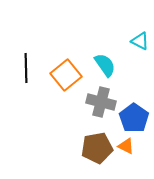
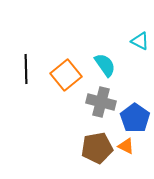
black line: moved 1 px down
blue pentagon: moved 1 px right
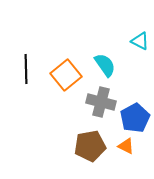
blue pentagon: rotated 8 degrees clockwise
brown pentagon: moved 7 px left, 2 px up
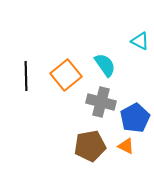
black line: moved 7 px down
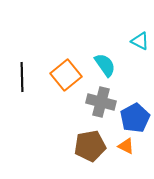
black line: moved 4 px left, 1 px down
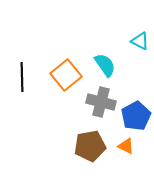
blue pentagon: moved 1 px right, 2 px up
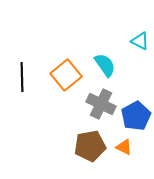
gray cross: moved 2 px down; rotated 12 degrees clockwise
orange triangle: moved 2 px left, 1 px down
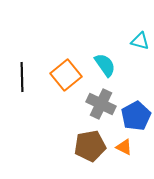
cyan triangle: rotated 12 degrees counterclockwise
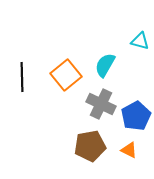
cyan semicircle: rotated 115 degrees counterclockwise
orange triangle: moved 5 px right, 3 px down
